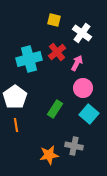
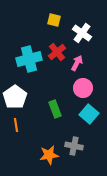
green rectangle: rotated 54 degrees counterclockwise
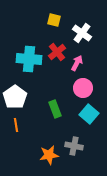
cyan cross: rotated 20 degrees clockwise
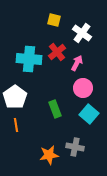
gray cross: moved 1 px right, 1 px down
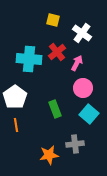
yellow square: moved 1 px left
gray cross: moved 3 px up; rotated 18 degrees counterclockwise
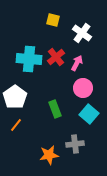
red cross: moved 1 px left, 5 px down
orange line: rotated 48 degrees clockwise
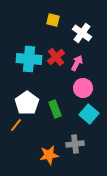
white pentagon: moved 12 px right, 6 px down
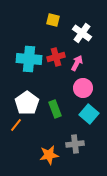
red cross: rotated 24 degrees clockwise
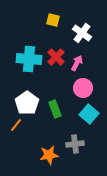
red cross: rotated 30 degrees counterclockwise
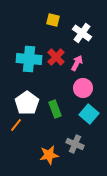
gray cross: rotated 30 degrees clockwise
